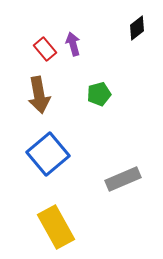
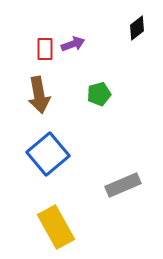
purple arrow: rotated 85 degrees clockwise
red rectangle: rotated 40 degrees clockwise
gray rectangle: moved 6 px down
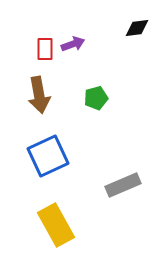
black diamond: rotated 30 degrees clockwise
green pentagon: moved 3 px left, 4 px down
blue square: moved 2 px down; rotated 15 degrees clockwise
yellow rectangle: moved 2 px up
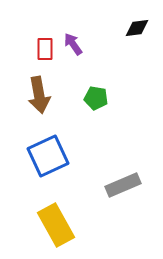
purple arrow: rotated 105 degrees counterclockwise
green pentagon: rotated 25 degrees clockwise
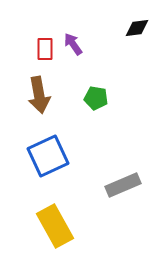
yellow rectangle: moved 1 px left, 1 px down
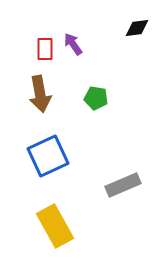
brown arrow: moved 1 px right, 1 px up
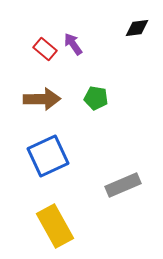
red rectangle: rotated 50 degrees counterclockwise
brown arrow: moved 2 px right, 5 px down; rotated 81 degrees counterclockwise
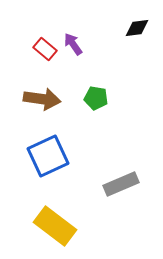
brown arrow: rotated 9 degrees clockwise
gray rectangle: moved 2 px left, 1 px up
yellow rectangle: rotated 24 degrees counterclockwise
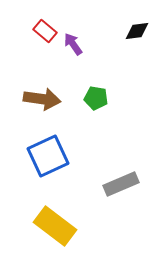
black diamond: moved 3 px down
red rectangle: moved 18 px up
